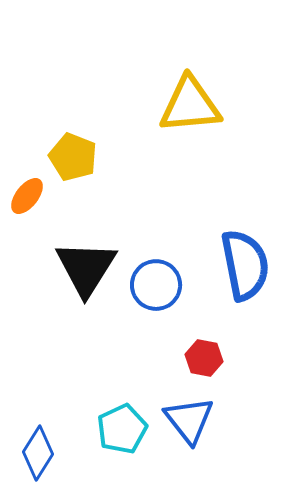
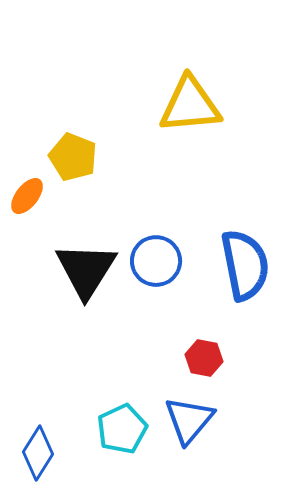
black triangle: moved 2 px down
blue circle: moved 24 px up
blue triangle: rotated 18 degrees clockwise
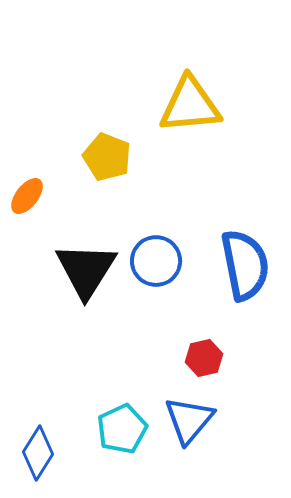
yellow pentagon: moved 34 px right
red hexagon: rotated 24 degrees counterclockwise
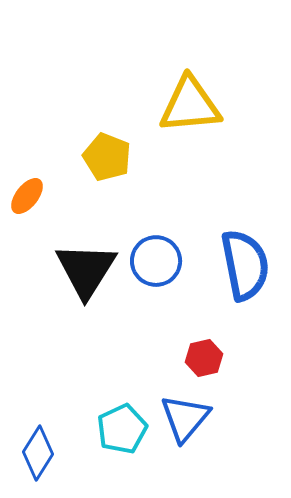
blue triangle: moved 4 px left, 2 px up
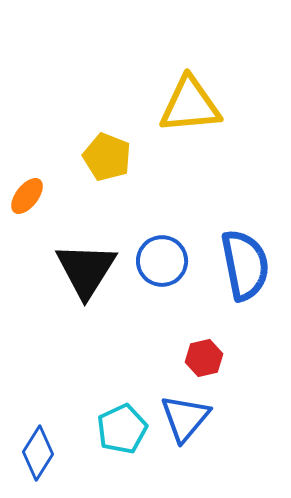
blue circle: moved 6 px right
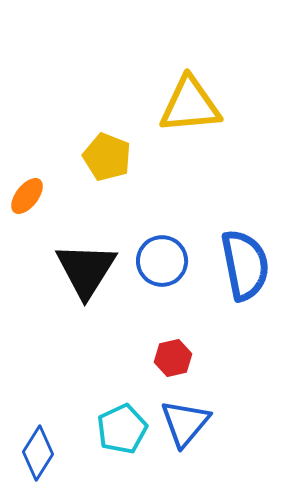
red hexagon: moved 31 px left
blue triangle: moved 5 px down
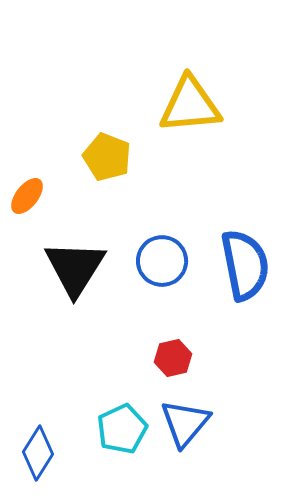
black triangle: moved 11 px left, 2 px up
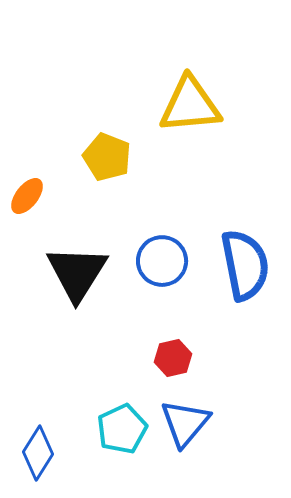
black triangle: moved 2 px right, 5 px down
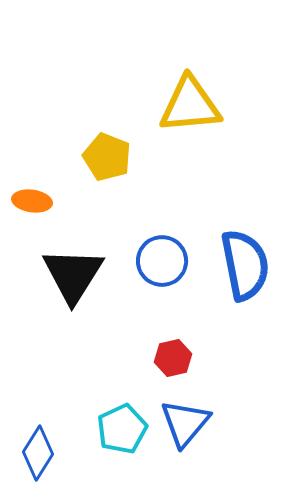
orange ellipse: moved 5 px right, 5 px down; rotated 60 degrees clockwise
black triangle: moved 4 px left, 2 px down
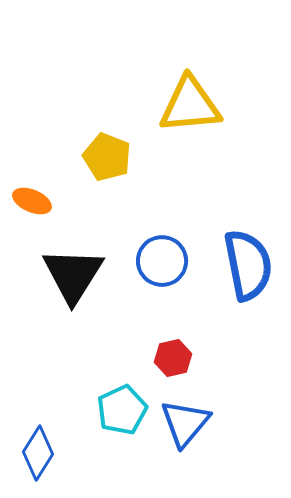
orange ellipse: rotated 15 degrees clockwise
blue semicircle: moved 3 px right
cyan pentagon: moved 19 px up
